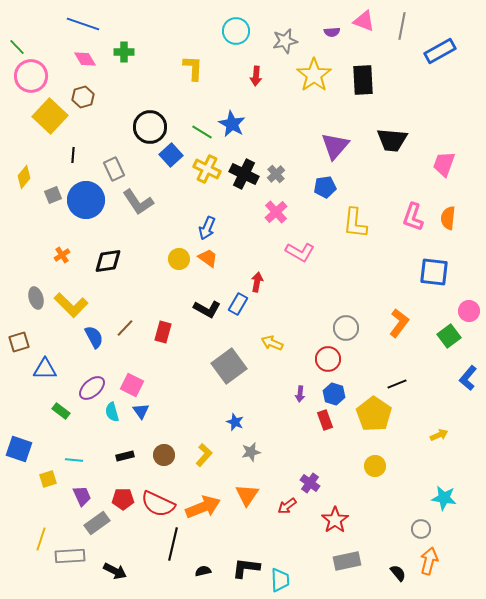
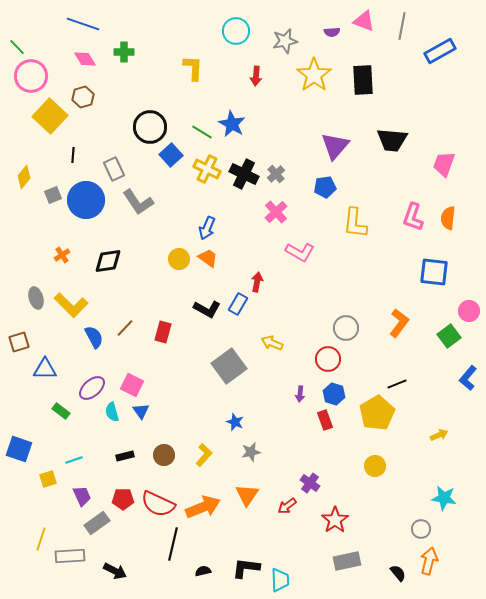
yellow pentagon at (374, 414): moved 3 px right, 1 px up; rotated 8 degrees clockwise
cyan line at (74, 460): rotated 24 degrees counterclockwise
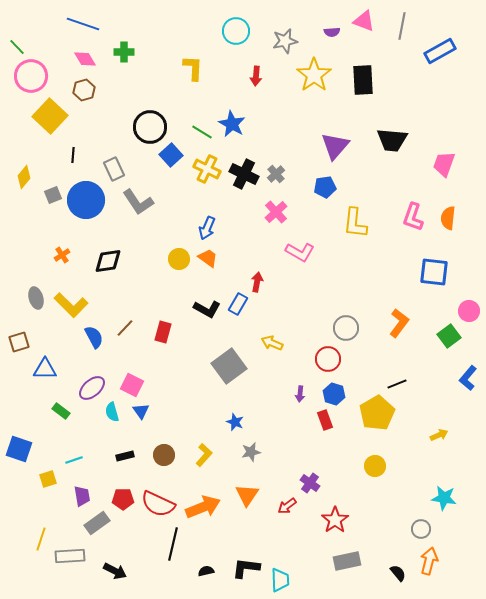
brown hexagon at (83, 97): moved 1 px right, 7 px up
purple trapezoid at (82, 496): rotated 15 degrees clockwise
black semicircle at (203, 571): moved 3 px right
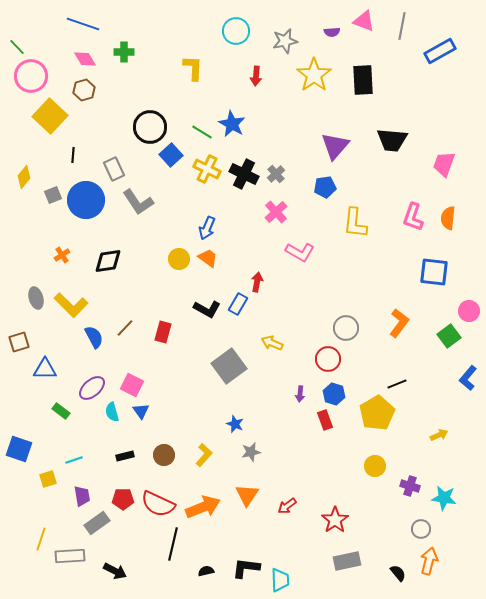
blue star at (235, 422): moved 2 px down
purple cross at (310, 483): moved 100 px right, 3 px down; rotated 18 degrees counterclockwise
